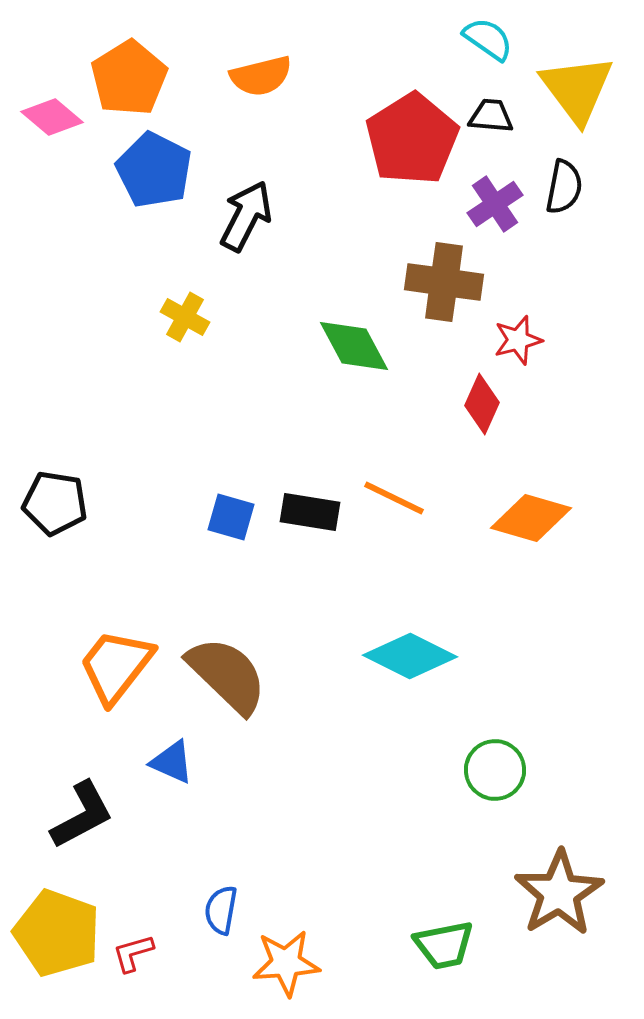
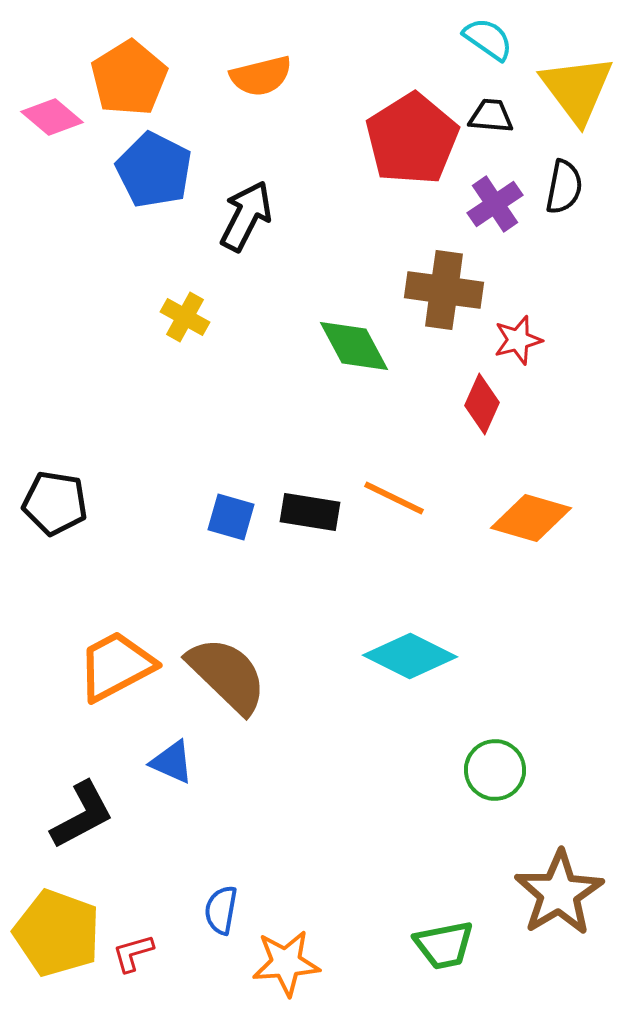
brown cross: moved 8 px down
orange trapezoid: rotated 24 degrees clockwise
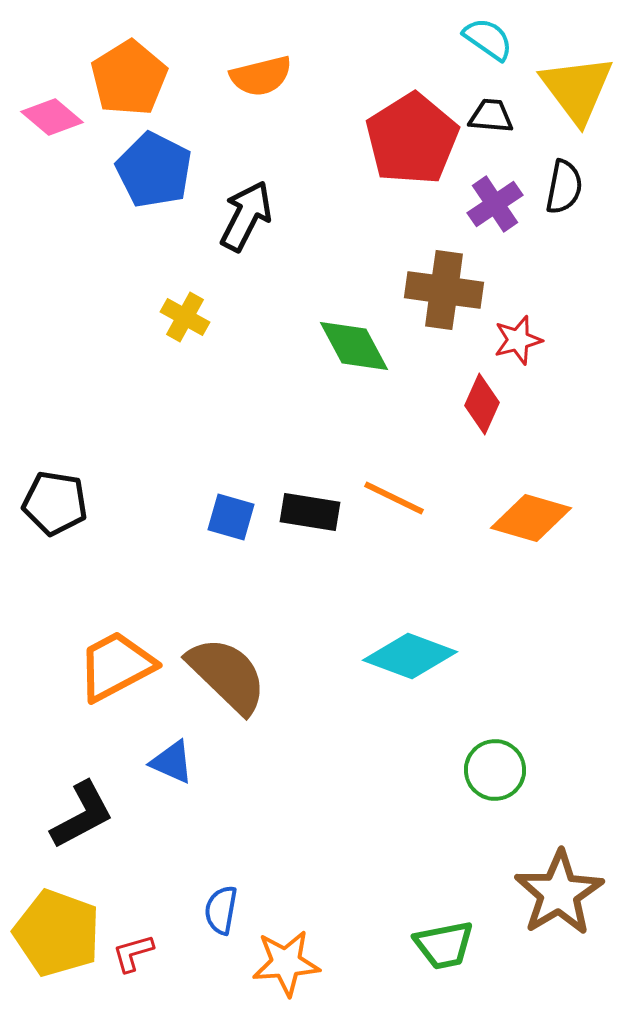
cyan diamond: rotated 6 degrees counterclockwise
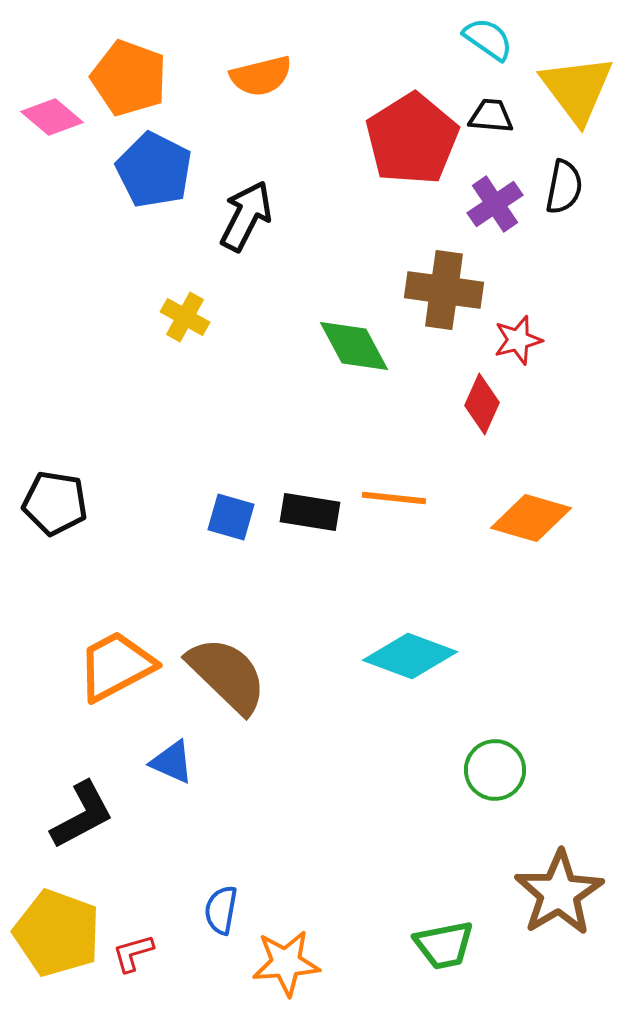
orange pentagon: rotated 20 degrees counterclockwise
orange line: rotated 20 degrees counterclockwise
